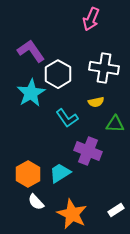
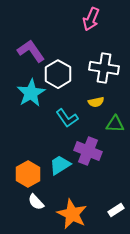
cyan trapezoid: moved 8 px up
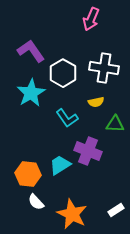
white hexagon: moved 5 px right, 1 px up
orange hexagon: rotated 25 degrees counterclockwise
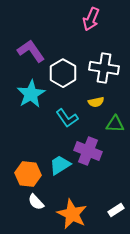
cyan star: moved 1 px down
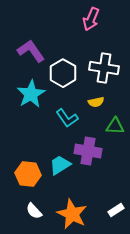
green triangle: moved 2 px down
purple cross: rotated 12 degrees counterclockwise
white semicircle: moved 2 px left, 9 px down
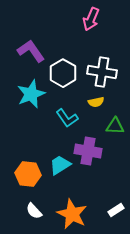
white cross: moved 2 px left, 4 px down
cyan star: rotated 8 degrees clockwise
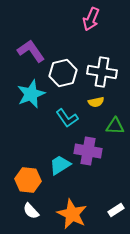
white hexagon: rotated 16 degrees clockwise
orange hexagon: moved 6 px down
white semicircle: moved 3 px left
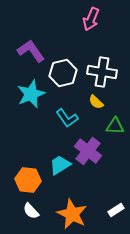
yellow semicircle: rotated 56 degrees clockwise
purple cross: rotated 28 degrees clockwise
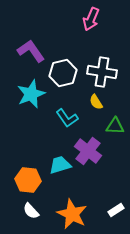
yellow semicircle: rotated 14 degrees clockwise
cyan trapezoid: rotated 15 degrees clockwise
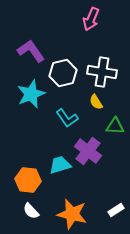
orange star: rotated 12 degrees counterclockwise
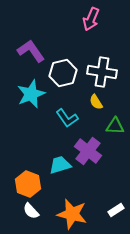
orange hexagon: moved 4 px down; rotated 15 degrees clockwise
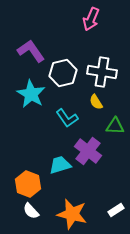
cyan star: rotated 20 degrees counterclockwise
